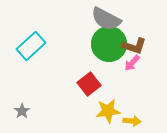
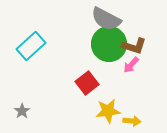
pink arrow: moved 1 px left, 2 px down
red square: moved 2 px left, 1 px up
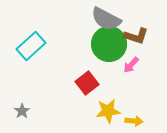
brown L-shape: moved 2 px right, 10 px up
yellow arrow: moved 2 px right
